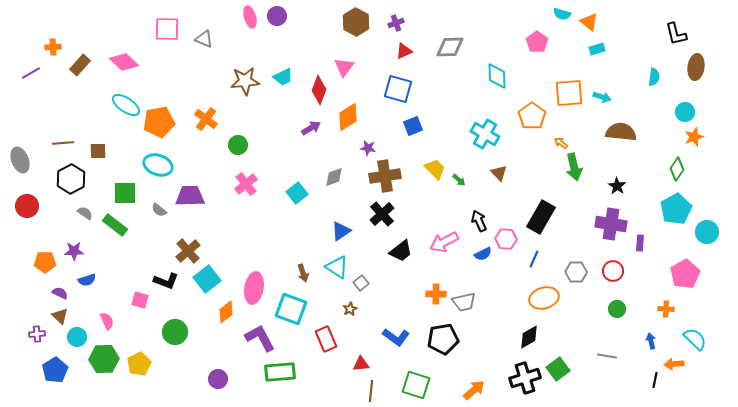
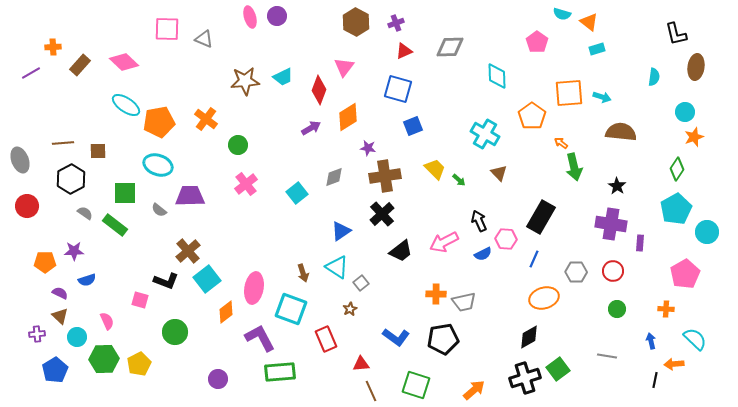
brown line at (371, 391): rotated 30 degrees counterclockwise
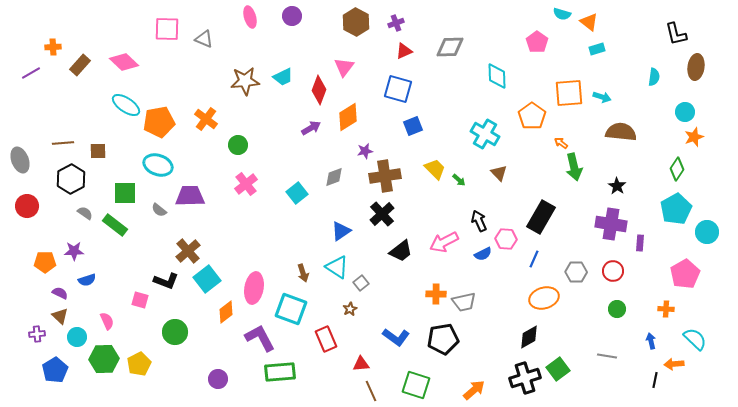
purple circle at (277, 16): moved 15 px right
purple star at (368, 148): moved 3 px left, 3 px down; rotated 21 degrees counterclockwise
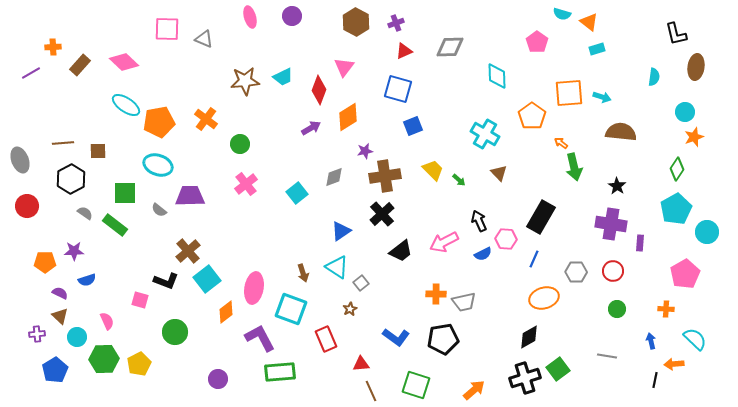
green circle at (238, 145): moved 2 px right, 1 px up
yellow trapezoid at (435, 169): moved 2 px left, 1 px down
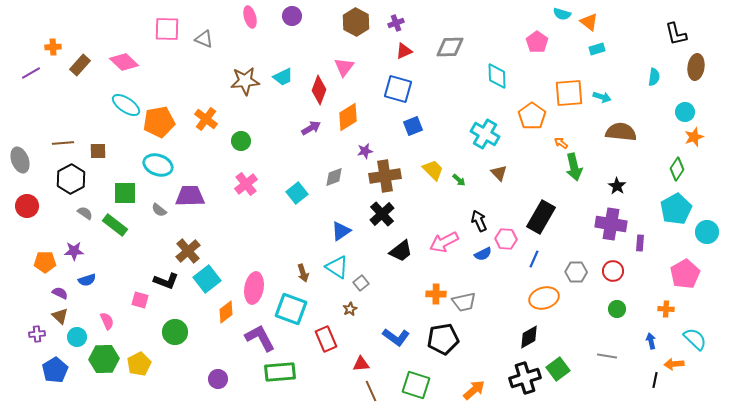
green circle at (240, 144): moved 1 px right, 3 px up
